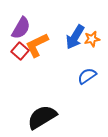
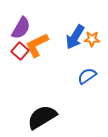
orange star: rotated 14 degrees clockwise
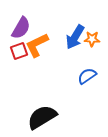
red square: moved 1 px left; rotated 30 degrees clockwise
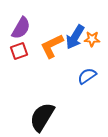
orange L-shape: moved 15 px right, 1 px down
black semicircle: rotated 28 degrees counterclockwise
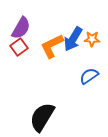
blue arrow: moved 2 px left, 2 px down
red square: moved 4 px up; rotated 18 degrees counterclockwise
blue semicircle: moved 2 px right
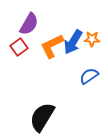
purple semicircle: moved 8 px right, 4 px up
blue arrow: moved 3 px down
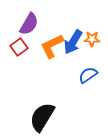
blue semicircle: moved 1 px left, 1 px up
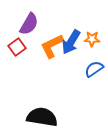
blue arrow: moved 2 px left
red square: moved 2 px left
blue semicircle: moved 6 px right, 6 px up
black semicircle: rotated 68 degrees clockwise
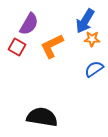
blue arrow: moved 14 px right, 21 px up
red square: rotated 24 degrees counterclockwise
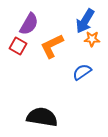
red square: moved 1 px right, 1 px up
blue semicircle: moved 12 px left, 3 px down
